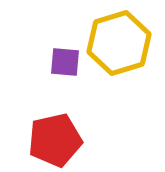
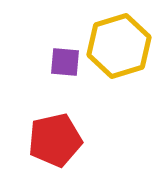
yellow hexagon: moved 3 px down
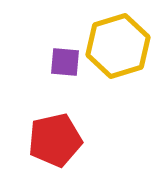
yellow hexagon: moved 1 px left
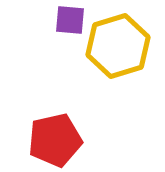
purple square: moved 5 px right, 42 px up
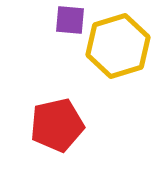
red pentagon: moved 2 px right, 15 px up
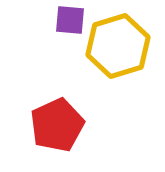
red pentagon: rotated 12 degrees counterclockwise
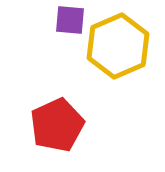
yellow hexagon: rotated 6 degrees counterclockwise
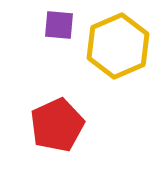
purple square: moved 11 px left, 5 px down
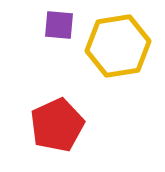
yellow hexagon: rotated 14 degrees clockwise
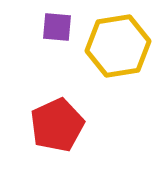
purple square: moved 2 px left, 2 px down
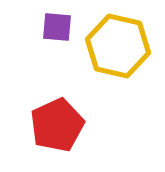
yellow hexagon: rotated 22 degrees clockwise
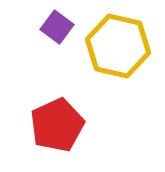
purple square: rotated 32 degrees clockwise
